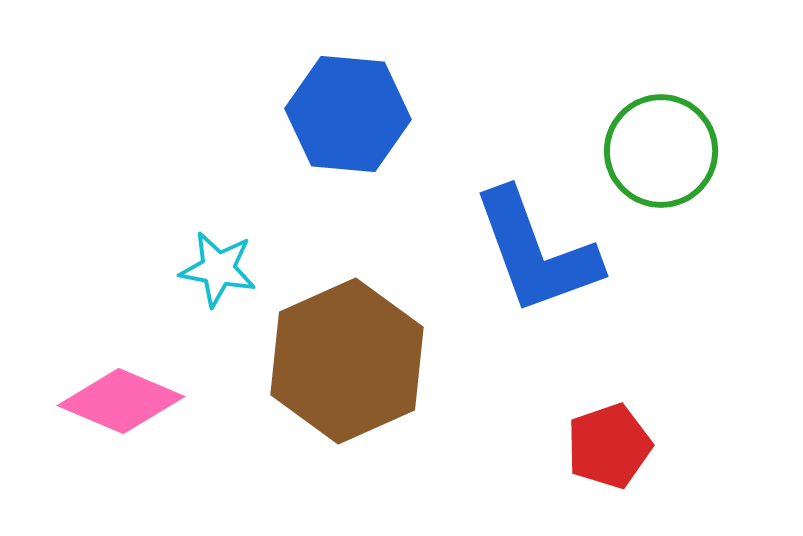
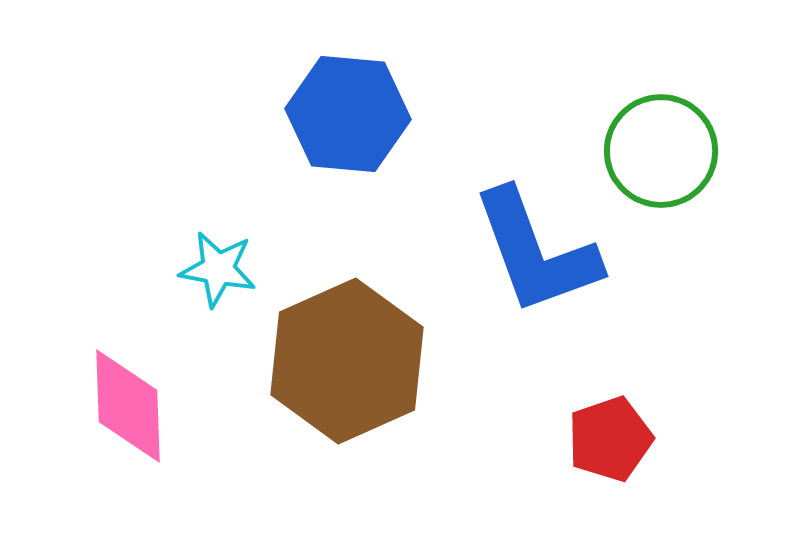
pink diamond: moved 7 px right, 5 px down; rotated 65 degrees clockwise
red pentagon: moved 1 px right, 7 px up
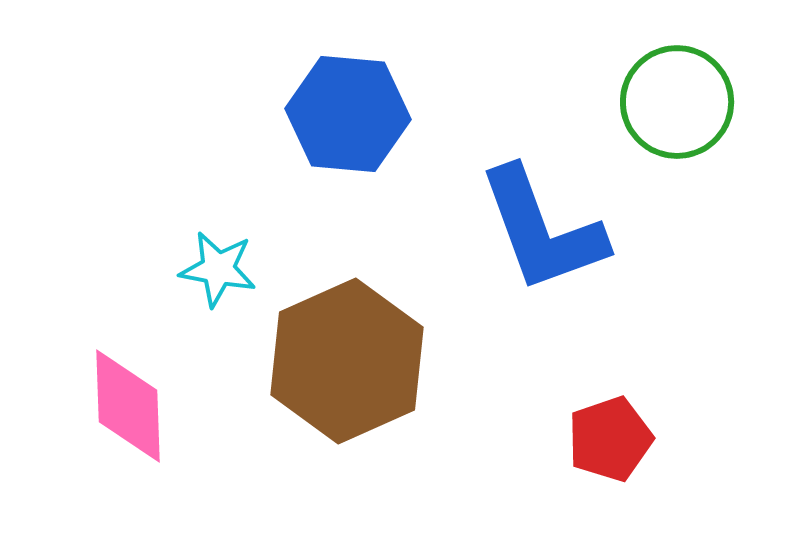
green circle: moved 16 px right, 49 px up
blue L-shape: moved 6 px right, 22 px up
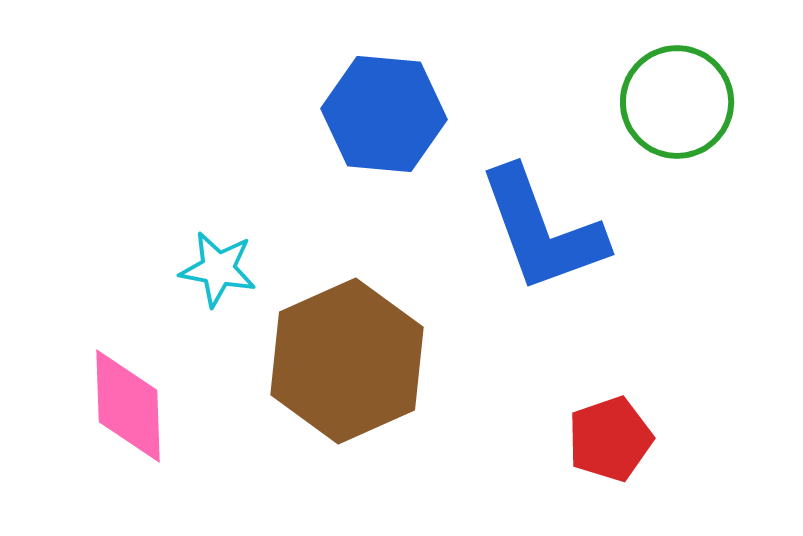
blue hexagon: moved 36 px right
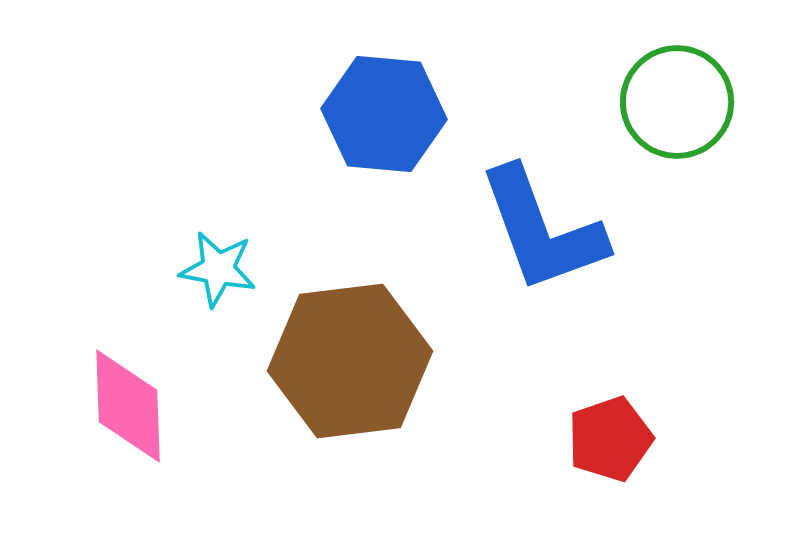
brown hexagon: moved 3 px right; rotated 17 degrees clockwise
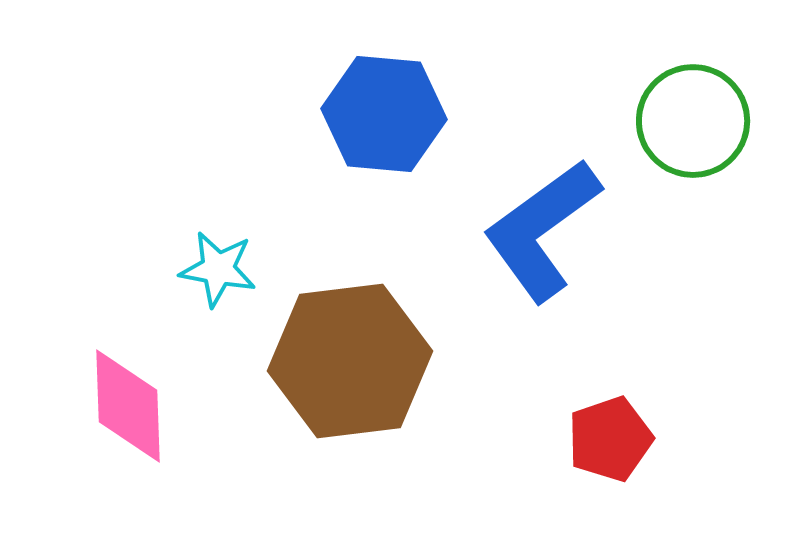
green circle: moved 16 px right, 19 px down
blue L-shape: rotated 74 degrees clockwise
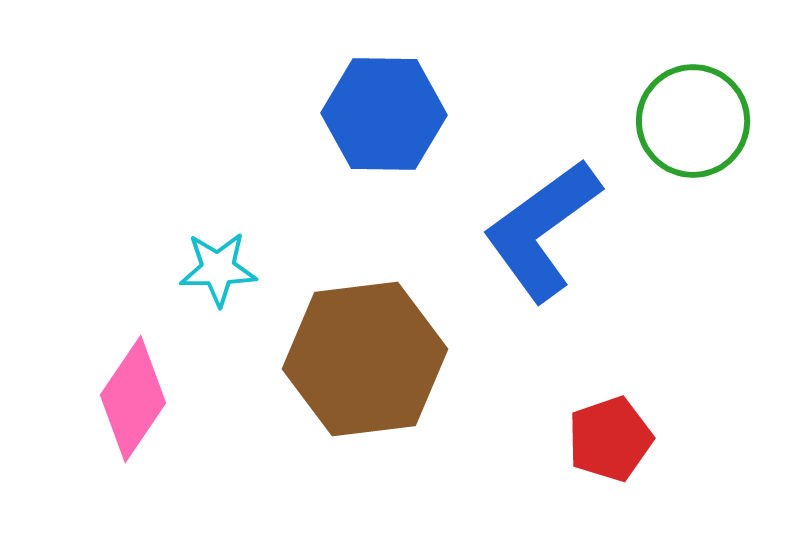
blue hexagon: rotated 4 degrees counterclockwise
cyan star: rotated 12 degrees counterclockwise
brown hexagon: moved 15 px right, 2 px up
pink diamond: moved 5 px right, 7 px up; rotated 36 degrees clockwise
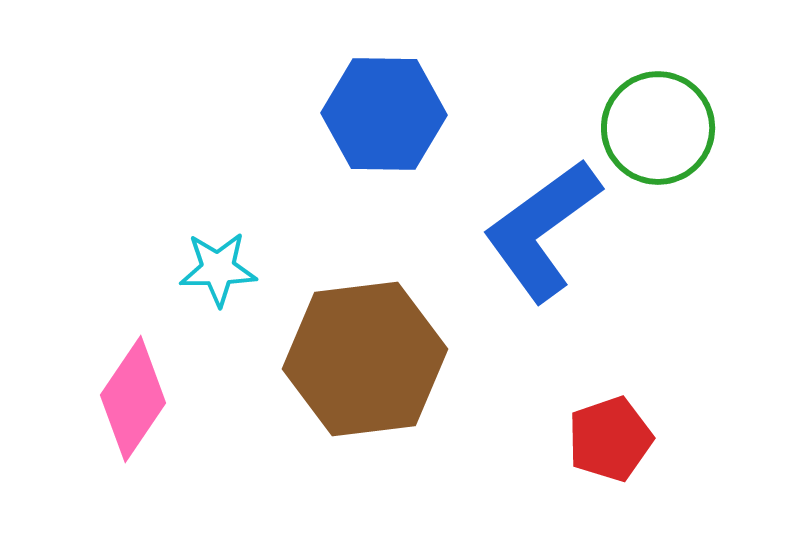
green circle: moved 35 px left, 7 px down
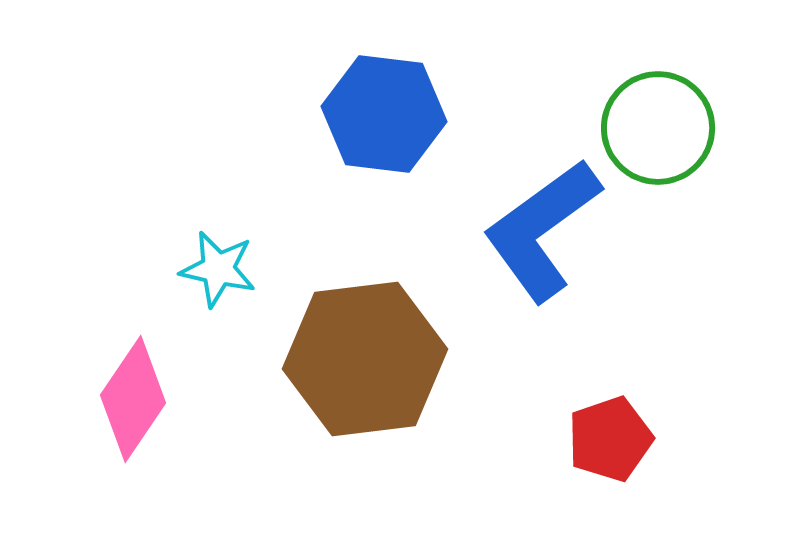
blue hexagon: rotated 6 degrees clockwise
cyan star: rotated 14 degrees clockwise
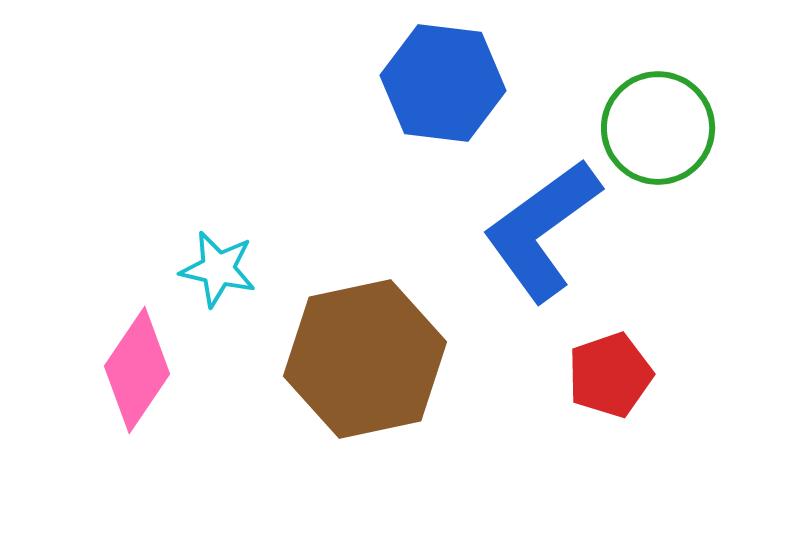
blue hexagon: moved 59 px right, 31 px up
brown hexagon: rotated 5 degrees counterclockwise
pink diamond: moved 4 px right, 29 px up
red pentagon: moved 64 px up
